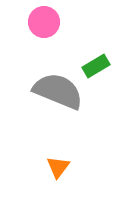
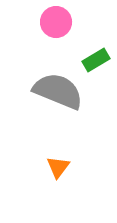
pink circle: moved 12 px right
green rectangle: moved 6 px up
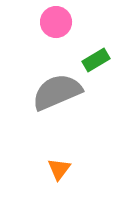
gray semicircle: moved 1 px left, 1 px down; rotated 45 degrees counterclockwise
orange triangle: moved 1 px right, 2 px down
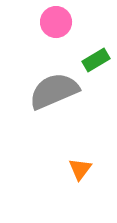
gray semicircle: moved 3 px left, 1 px up
orange triangle: moved 21 px right
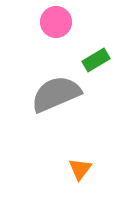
gray semicircle: moved 2 px right, 3 px down
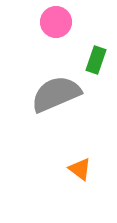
green rectangle: rotated 40 degrees counterclockwise
orange triangle: rotated 30 degrees counterclockwise
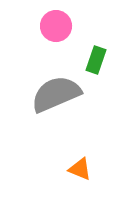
pink circle: moved 4 px down
orange triangle: rotated 15 degrees counterclockwise
